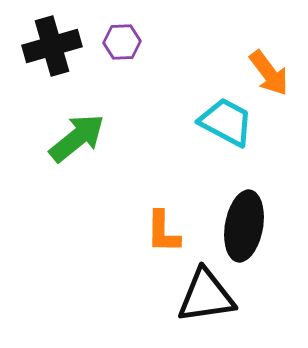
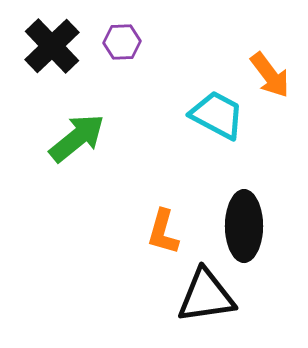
black cross: rotated 28 degrees counterclockwise
orange arrow: moved 1 px right, 2 px down
cyan trapezoid: moved 9 px left, 7 px up
black ellipse: rotated 10 degrees counterclockwise
orange L-shape: rotated 15 degrees clockwise
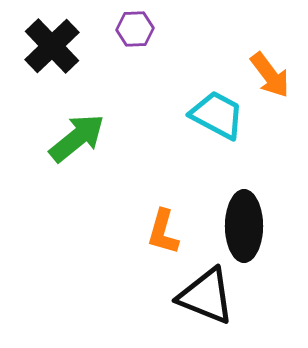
purple hexagon: moved 13 px right, 13 px up
black triangle: rotated 30 degrees clockwise
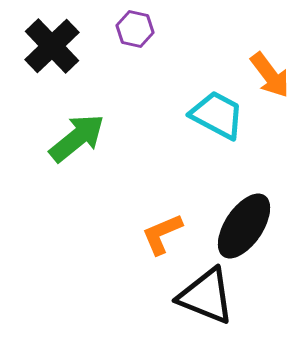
purple hexagon: rotated 15 degrees clockwise
black ellipse: rotated 34 degrees clockwise
orange L-shape: moved 1 px left, 2 px down; rotated 51 degrees clockwise
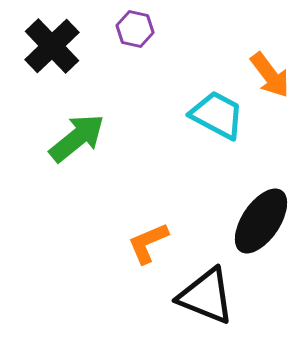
black ellipse: moved 17 px right, 5 px up
orange L-shape: moved 14 px left, 9 px down
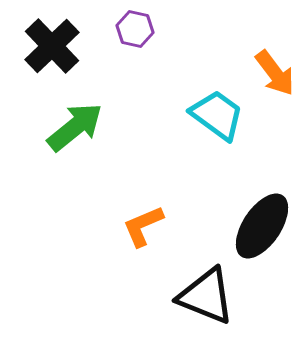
orange arrow: moved 5 px right, 2 px up
cyan trapezoid: rotated 8 degrees clockwise
green arrow: moved 2 px left, 11 px up
black ellipse: moved 1 px right, 5 px down
orange L-shape: moved 5 px left, 17 px up
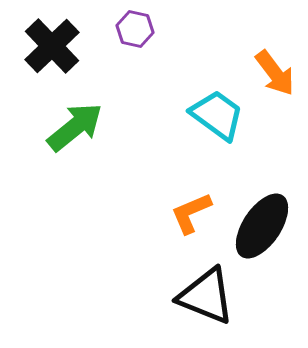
orange L-shape: moved 48 px right, 13 px up
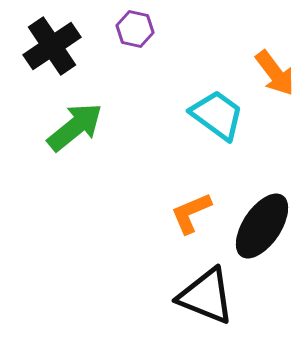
black cross: rotated 10 degrees clockwise
